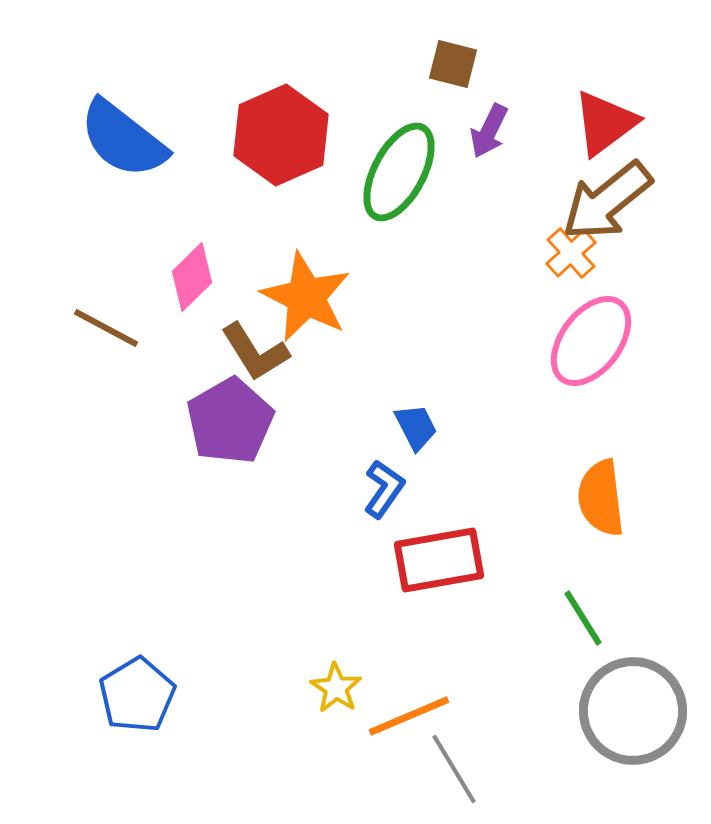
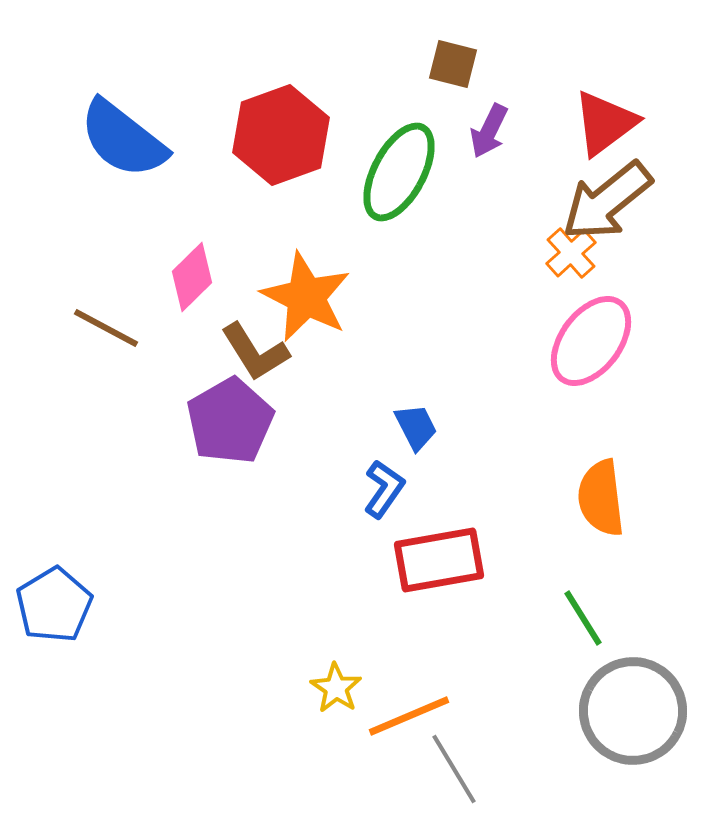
red hexagon: rotated 4 degrees clockwise
blue pentagon: moved 83 px left, 90 px up
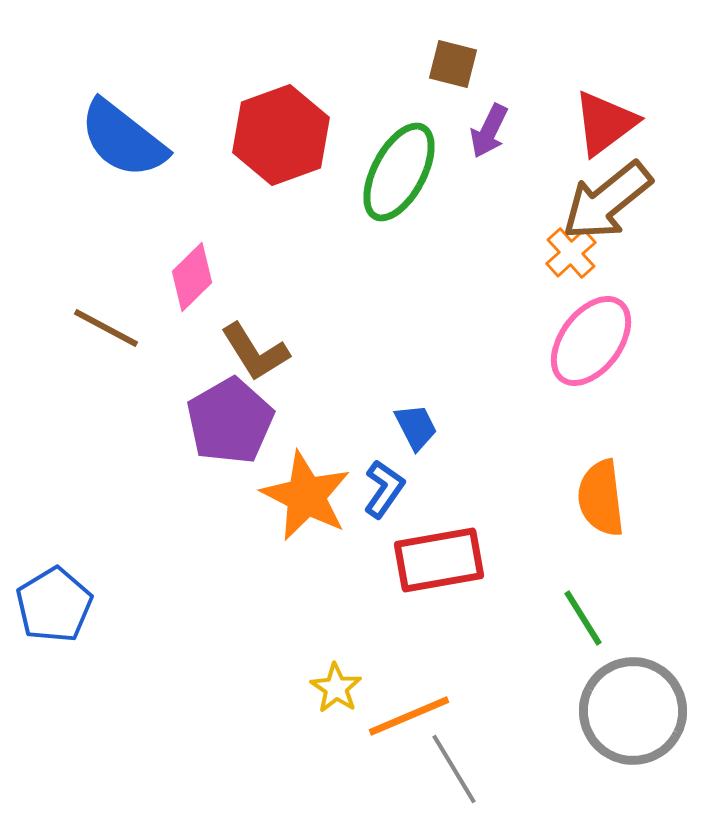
orange star: moved 199 px down
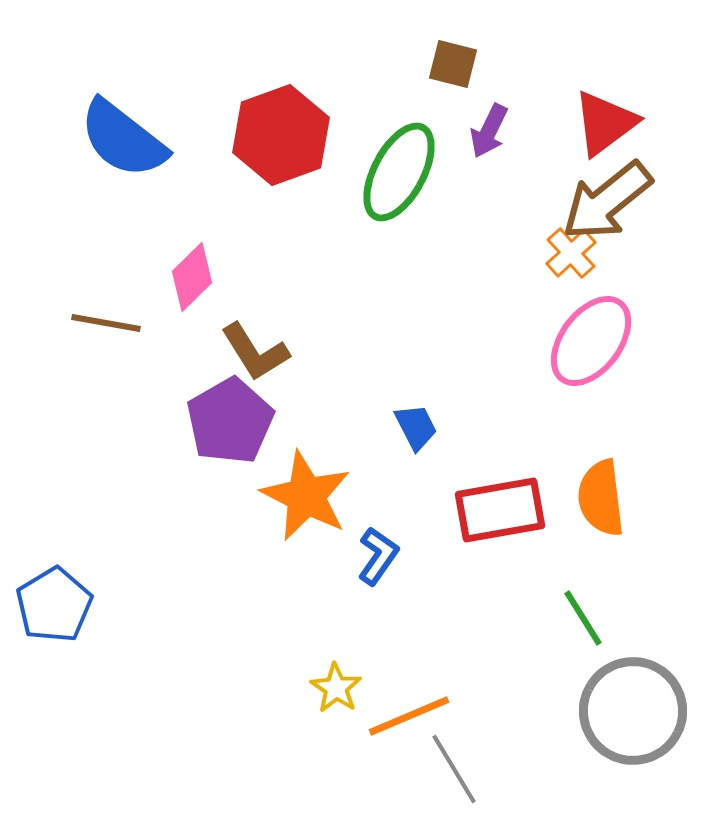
brown line: moved 5 px up; rotated 18 degrees counterclockwise
blue L-shape: moved 6 px left, 67 px down
red rectangle: moved 61 px right, 50 px up
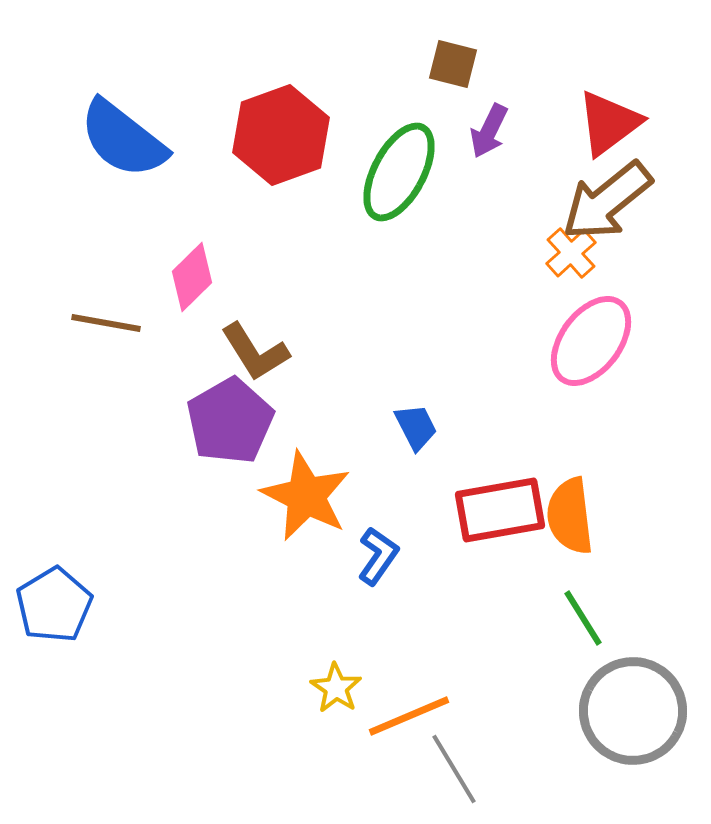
red triangle: moved 4 px right
orange semicircle: moved 31 px left, 18 px down
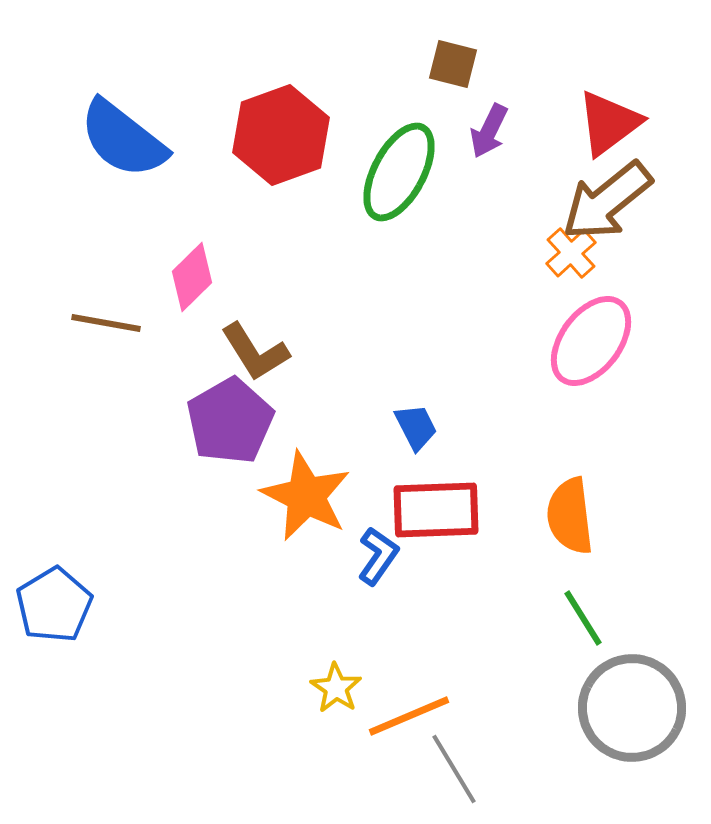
red rectangle: moved 64 px left; rotated 8 degrees clockwise
gray circle: moved 1 px left, 3 px up
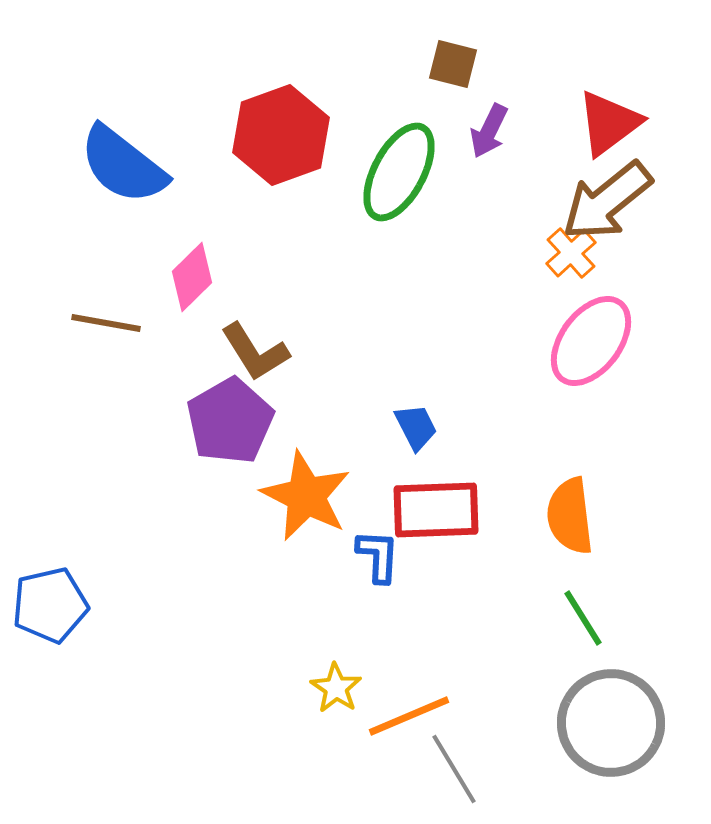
blue semicircle: moved 26 px down
blue L-shape: rotated 32 degrees counterclockwise
blue pentagon: moved 4 px left; rotated 18 degrees clockwise
gray circle: moved 21 px left, 15 px down
